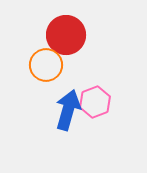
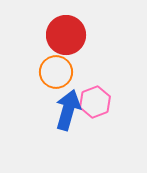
orange circle: moved 10 px right, 7 px down
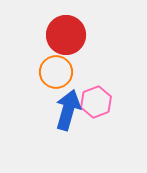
pink hexagon: moved 1 px right
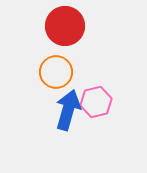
red circle: moved 1 px left, 9 px up
pink hexagon: rotated 8 degrees clockwise
